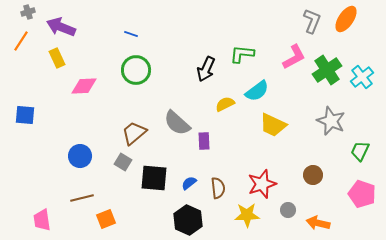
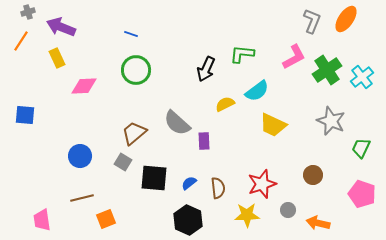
green trapezoid: moved 1 px right, 3 px up
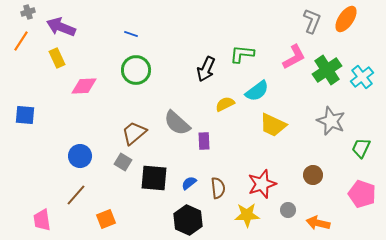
brown line: moved 6 px left, 3 px up; rotated 35 degrees counterclockwise
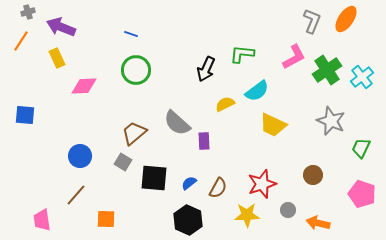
brown semicircle: rotated 35 degrees clockwise
orange square: rotated 24 degrees clockwise
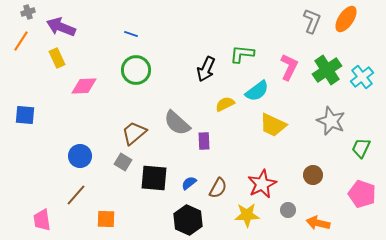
pink L-shape: moved 5 px left, 10 px down; rotated 36 degrees counterclockwise
red star: rotated 8 degrees counterclockwise
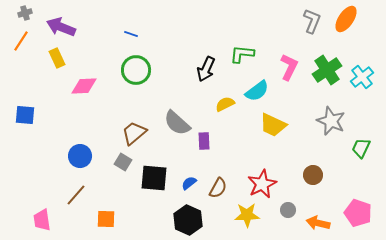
gray cross: moved 3 px left, 1 px down
pink pentagon: moved 4 px left, 19 px down
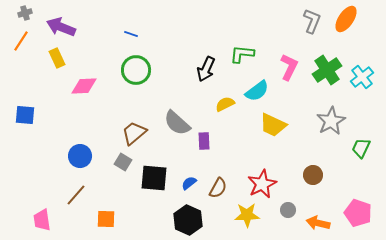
gray star: rotated 20 degrees clockwise
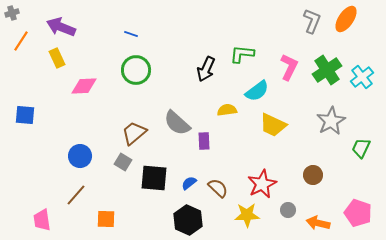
gray cross: moved 13 px left
yellow semicircle: moved 2 px right, 6 px down; rotated 18 degrees clockwise
brown semicircle: rotated 75 degrees counterclockwise
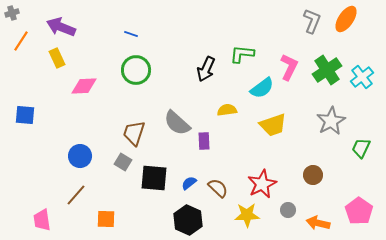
cyan semicircle: moved 5 px right, 3 px up
yellow trapezoid: rotated 44 degrees counterclockwise
brown trapezoid: rotated 32 degrees counterclockwise
pink pentagon: moved 1 px right, 2 px up; rotated 16 degrees clockwise
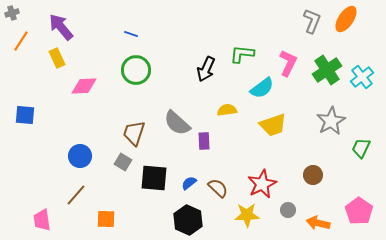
purple arrow: rotated 28 degrees clockwise
pink L-shape: moved 1 px left, 4 px up
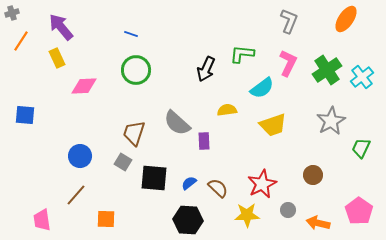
gray L-shape: moved 23 px left
black hexagon: rotated 20 degrees counterclockwise
